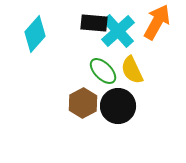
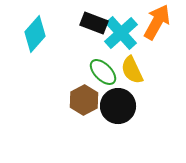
black rectangle: rotated 16 degrees clockwise
cyan cross: moved 3 px right, 2 px down
green ellipse: moved 1 px down
brown hexagon: moved 1 px right, 3 px up
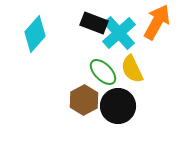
cyan cross: moved 2 px left
yellow semicircle: moved 1 px up
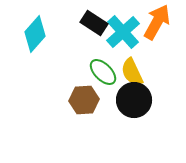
black rectangle: rotated 12 degrees clockwise
cyan cross: moved 4 px right, 1 px up
yellow semicircle: moved 3 px down
brown hexagon: rotated 24 degrees clockwise
black circle: moved 16 px right, 6 px up
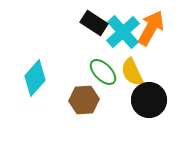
orange arrow: moved 6 px left, 6 px down
cyan diamond: moved 44 px down
black circle: moved 15 px right
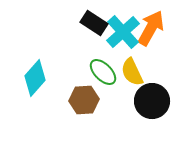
black circle: moved 3 px right, 1 px down
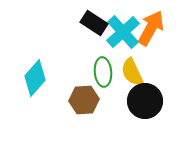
green ellipse: rotated 40 degrees clockwise
black circle: moved 7 px left
